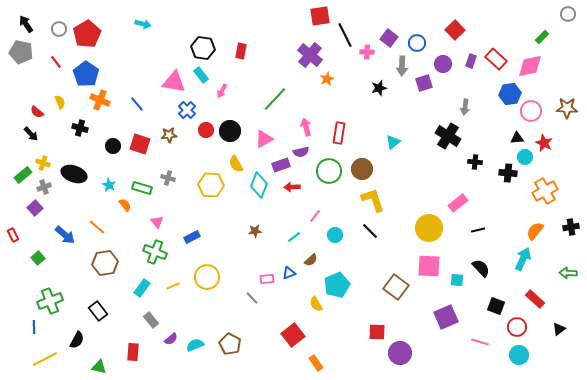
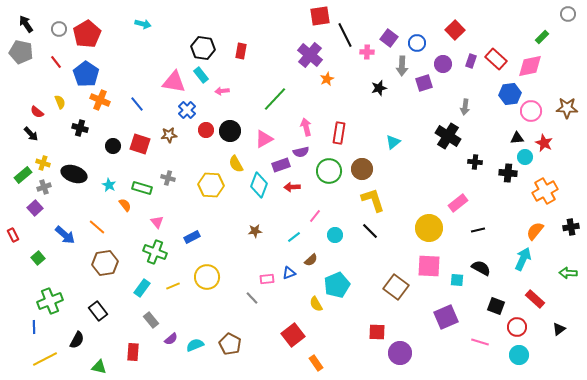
pink arrow at (222, 91): rotated 56 degrees clockwise
black semicircle at (481, 268): rotated 18 degrees counterclockwise
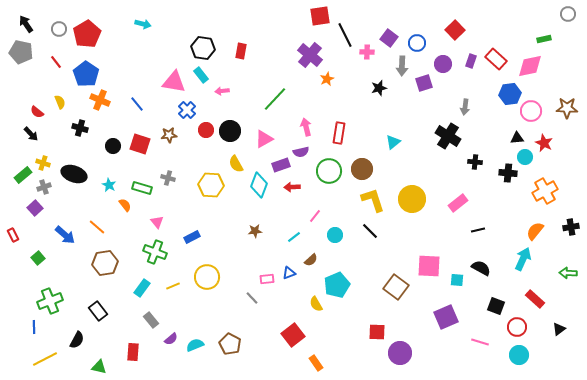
green rectangle at (542, 37): moved 2 px right, 2 px down; rotated 32 degrees clockwise
yellow circle at (429, 228): moved 17 px left, 29 px up
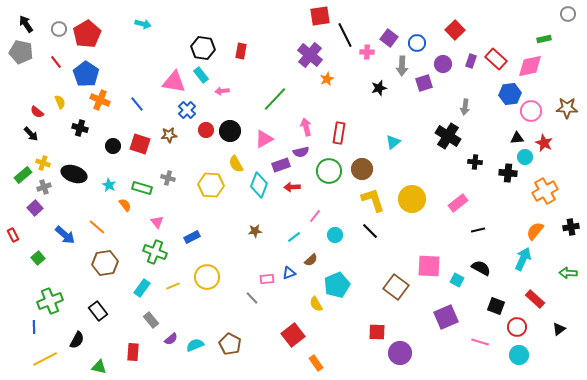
cyan square at (457, 280): rotated 24 degrees clockwise
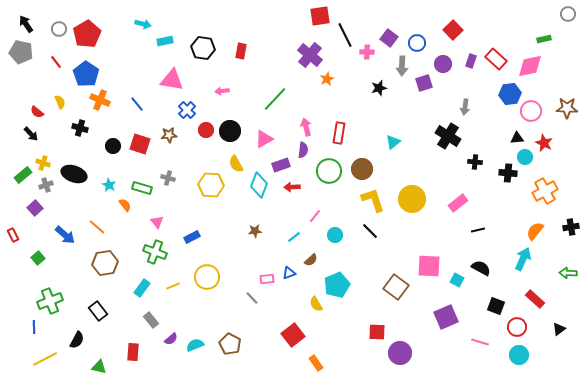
red square at (455, 30): moved 2 px left
cyan rectangle at (201, 75): moved 36 px left, 34 px up; rotated 63 degrees counterclockwise
pink triangle at (174, 82): moved 2 px left, 2 px up
purple semicircle at (301, 152): moved 2 px right, 2 px up; rotated 70 degrees counterclockwise
gray cross at (44, 187): moved 2 px right, 2 px up
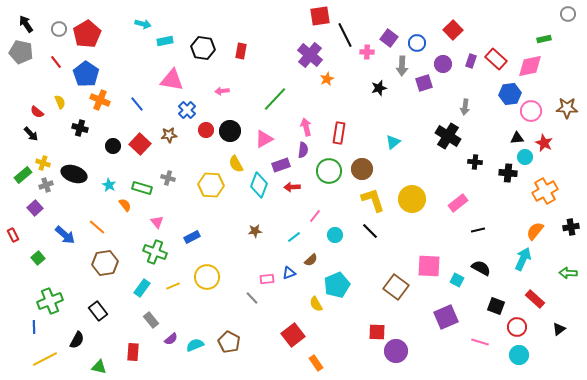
red square at (140, 144): rotated 25 degrees clockwise
brown pentagon at (230, 344): moved 1 px left, 2 px up
purple circle at (400, 353): moved 4 px left, 2 px up
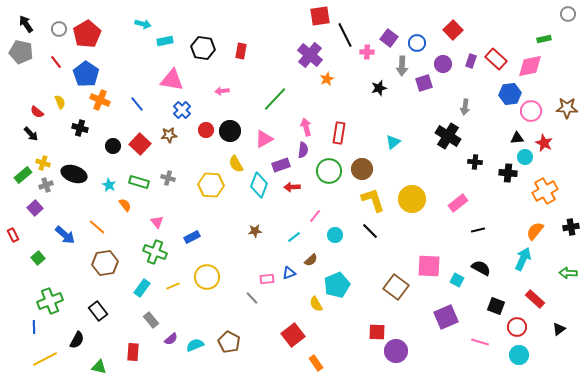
blue cross at (187, 110): moved 5 px left
green rectangle at (142, 188): moved 3 px left, 6 px up
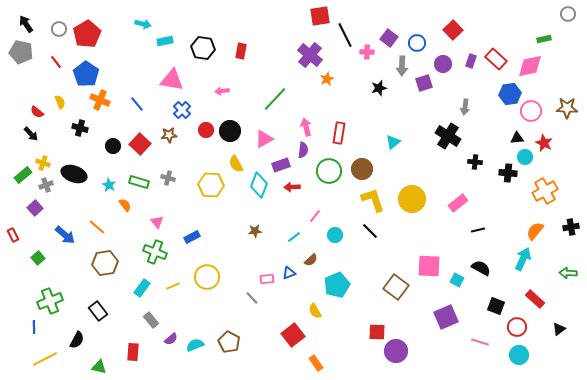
yellow semicircle at (316, 304): moved 1 px left, 7 px down
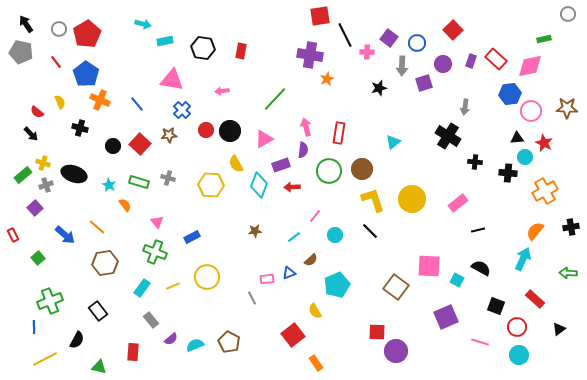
purple cross at (310, 55): rotated 30 degrees counterclockwise
gray line at (252, 298): rotated 16 degrees clockwise
